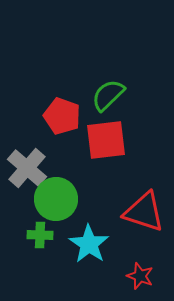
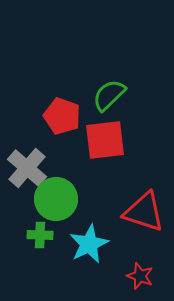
green semicircle: moved 1 px right
red square: moved 1 px left
cyan star: rotated 12 degrees clockwise
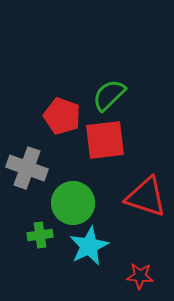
gray cross: rotated 21 degrees counterclockwise
green circle: moved 17 px right, 4 px down
red triangle: moved 2 px right, 15 px up
green cross: rotated 10 degrees counterclockwise
cyan star: moved 2 px down
red star: rotated 16 degrees counterclockwise
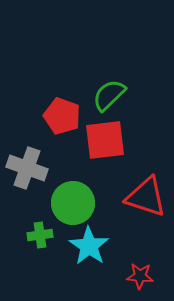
cyan star: rotated 12 degrees counterclockwise
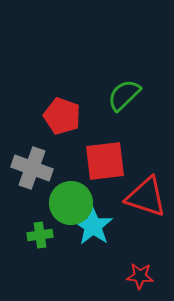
green semicircle: moved 15 px right
red square: moved 21 px down
gray cross: moved 5 px right
green circle: moved 2 px left
cyan star: moved 4 px right, 20 px up
